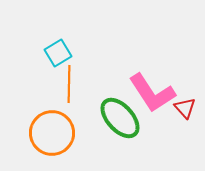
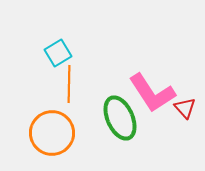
green ellipse: rotated 18 degrees clockwise
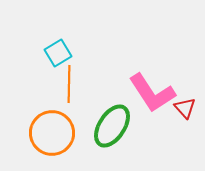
green ellipse: moved 8 px left, 8 px down; rotated 57 degrees clockwise
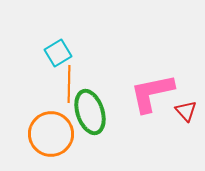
pink L-shape: rotated 111 degrees clockwise
red triangle: moved 1 px right, 3 px down
green ellipse: moved 22 px left, 14 px up; rotated 51 degrees counterclockwise
orange circle: moved 1 px left, 1 px down
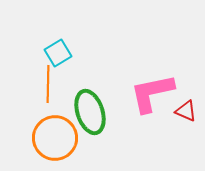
orange line: moved 21 px left
red triangle: rotated 25 degrees counterclockwise
orange circle: moved 4 px right, 4 px down
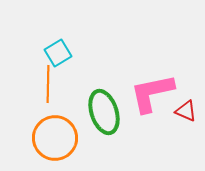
green ellipse: moved 14 px right
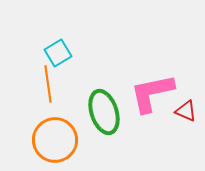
orange line: rotated 9 degrees counterclockwise
orange circle: moved 2 px down
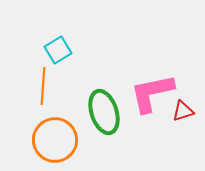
cyan square: moved 3 px up
orange line: moved 5 px left, 2 px down; rotated 12 degrees clockwise
red triangle: moved 3 px left; rotated 40 degrees counterclockwise
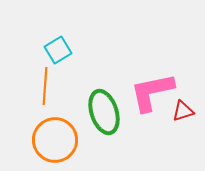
orange line: moved 2 px right
pink L-shape: moved 1 px up
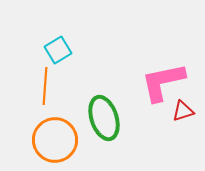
pink L-shape: moved 11 px right, 10 px up
green ellipse: moved 6 px down
